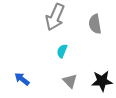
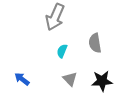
gray semicircle: moved 19 px down
gray triangle: moved 2 px up
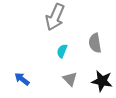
black star: rotated 15 degrees clockwise
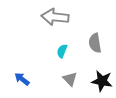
gray arrow: rotated 72 degrees clockwise
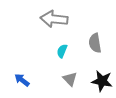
gray arrow: moved 1 px left, 2 px down
blue arrow: moved 1 px down
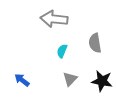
gray triangle: rotated 28 degrees clockwise
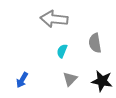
blue arrow: rotated 98 degrees counterclockwise
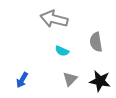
gray arrow: rotated 8 degrees clockwise
gray semicircle: moved 1 px right, 1 px up
cyan semicircle: rotated 88 degrees counterclockwise
black star: moved 2 px left
